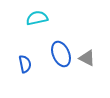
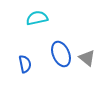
gray triangle: rotated 12 degrees clockwise
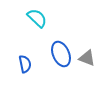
cyan semicircle: rotated 55 degrees clockwise
gray triangle: rotated 18 degrees counterclockwise
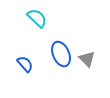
gray triangle: moved 1 px down; rotated 24 degrees clockwise
blue semicircle: rotated 30 degrees counterclockwise
